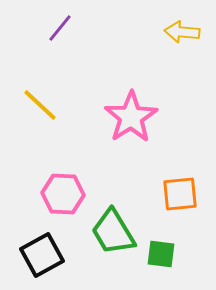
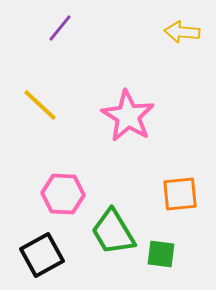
pink star: moved 3 px left, 1 px up; rotated 8 degrees counterclockwise
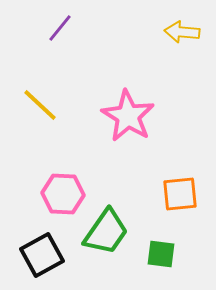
green trapezoid: moved 7 px left; rotated 114 degrees counterclockwise
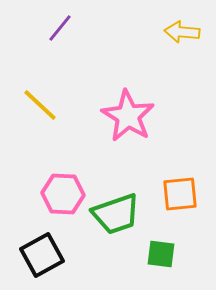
green trapezoid: moved 10 px right, 18 px up; rotated 36 degrees clockwise
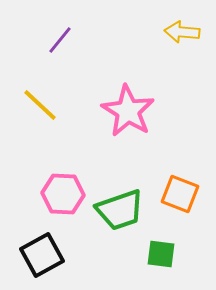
purple line: moved 12 px down
pink star: moved 5 px up
orange square: rotated 27 degrees clockwise
green trapezoid: moved 4 px right, 4 px up
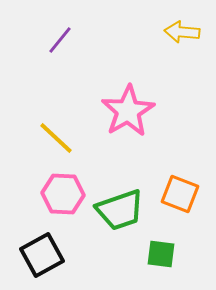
yellow line: moved 16 px right, 33 px down
pink star: rotated 10 degrees clockwise
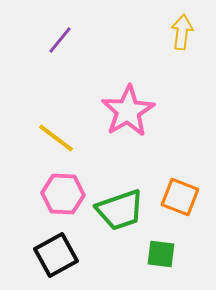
yellow arrow: rotated 92 degrees clockwise
yellow line: rotated 6 degrees counterclockwise
orange square: moved 3 px down
black square: moved 14 px right
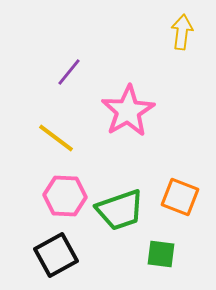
purple line: moved 9 px right, 32 px down
pink hexagon: moved 2 px right, 2 px down
